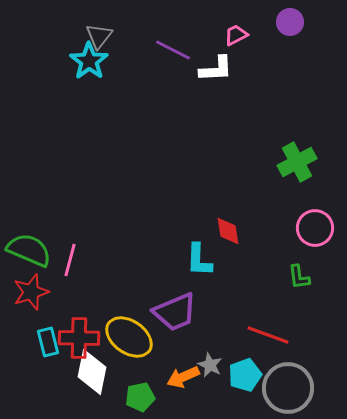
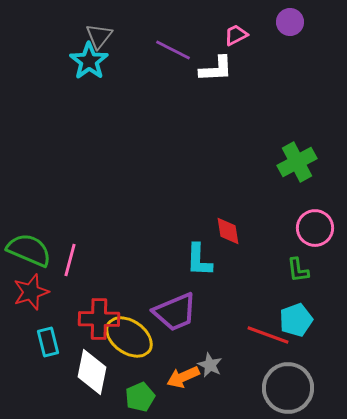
green L-shape: moved 1 px left, 7 px up
red cross: moved 20 px right, 19 px up
cyan pentagon: moved 51 px right, 55 px up
green pentagon: rotated 12 degrees counterclockwise
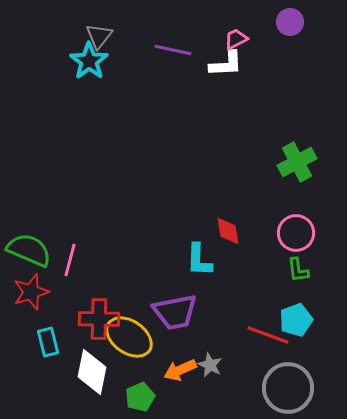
pink trapezoid: moved 4 px down
purple line: rotated 15 degrees counterclockwise
white L-shape: moved 10 px right, 5 px up
pink circle: moved 19 px left, 5 px down
purple trapezoid: rotated 12 degrees clockwise
orange arrow: moved 3 px left, 7 px up
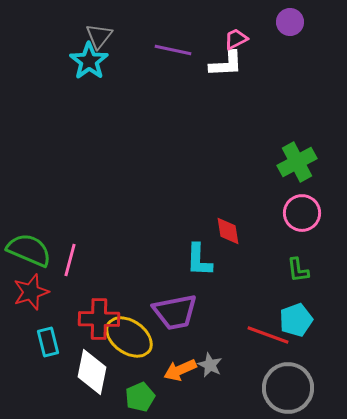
pink circle: moved 6 px right, 20 px up
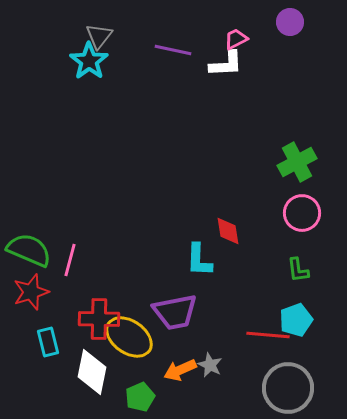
red line: rotated 15 degrees counterclockwise
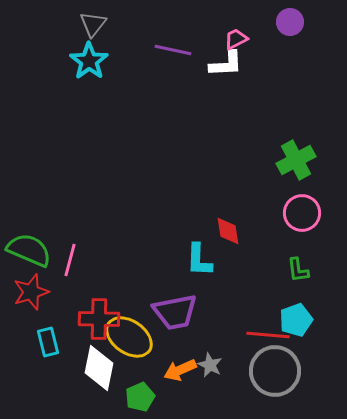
gray triangle: moved 6 px left, 12 px up
green cross: moved 1 px left, 2 px up
white diamond: moved 7 px right, 4 px up
gray circle: moved 13 px left, 17 px up
